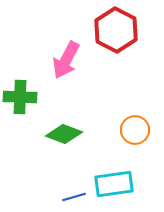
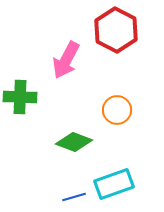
orange circle: moved 18 px left, 20 px up
green diamond: moved 10 px right, 8 px down
cyan rectangle: rotated 12 degrees counterclockwise
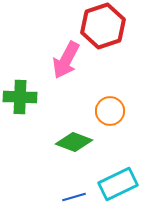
red hexagon: moved 13 px left, 4 px up; rotated 15 degrees clockwise
orange circle: moved 7 px left, 1 px down
cyan rectangle: moved 4 px right; rotated 6 degrees counterclockwise
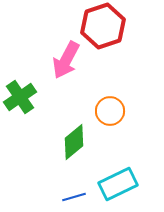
green cross: rotated 36 degrees counterclockwise
green diamond: rotated 60 degrees counterclockwise
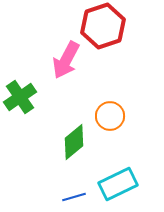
orange circle: moved 5 px down
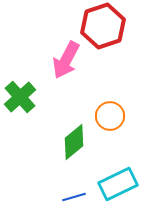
green cross: rotated 8 degrees counterclockwise
